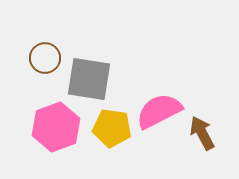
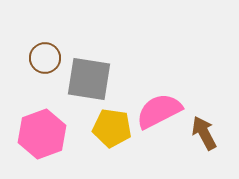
pink hexagon: moved 14 px left, 7 px down
brown arrow: moved 2 px right
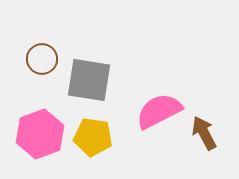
brown circle: moved 3 px left, 1 px down
gray square: moved 1 px down
yellow pentagon: moved 19 px left, 9 px down
pink hexagon: moved 2 px left
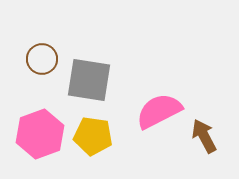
brown arrow: moved 3 px down
yellow pentagon: moved 1 px up
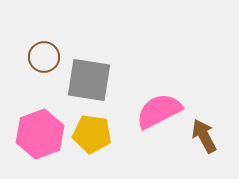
brown circle: moved 2 px right, 2 px up
yellow pentagon: moved 1 px left, 2 px up
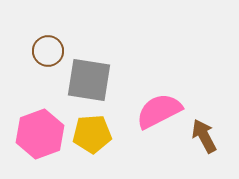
brown circle: moved 4 px right, 6 px up
yellow pentagon: rotated 12 degrees counterclockwise
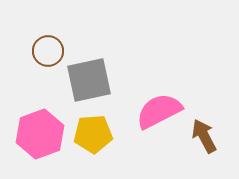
gray square: rotated 21 degrees counterclockwise
yellow pentagon: moved 1 px right
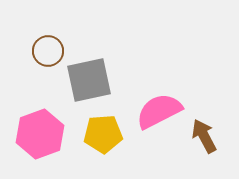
yellow pentagon: moved 10 px right
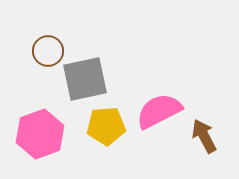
gray square: moved 4 px left, 1 px up
yellow pentagon: moved 3 px right, 8 px up
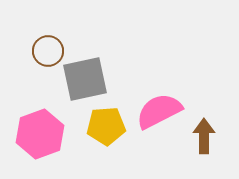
brown arrow: rotated 28 degrees clockwise
